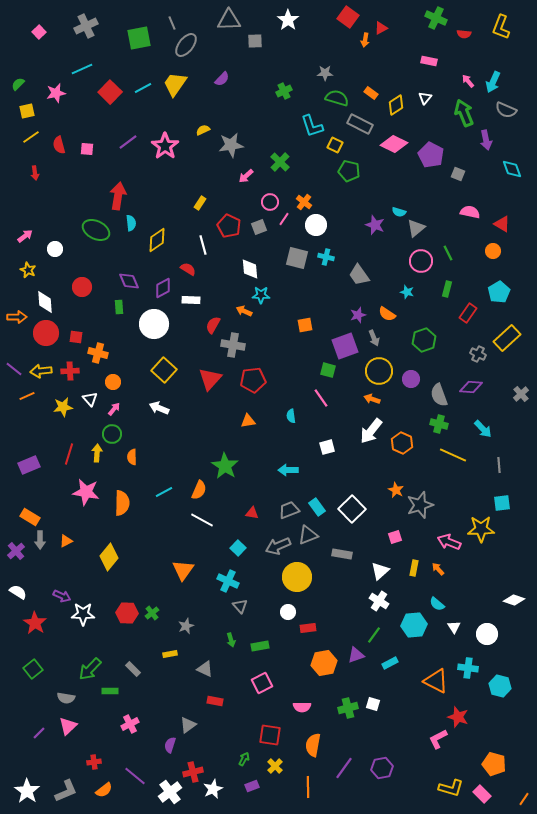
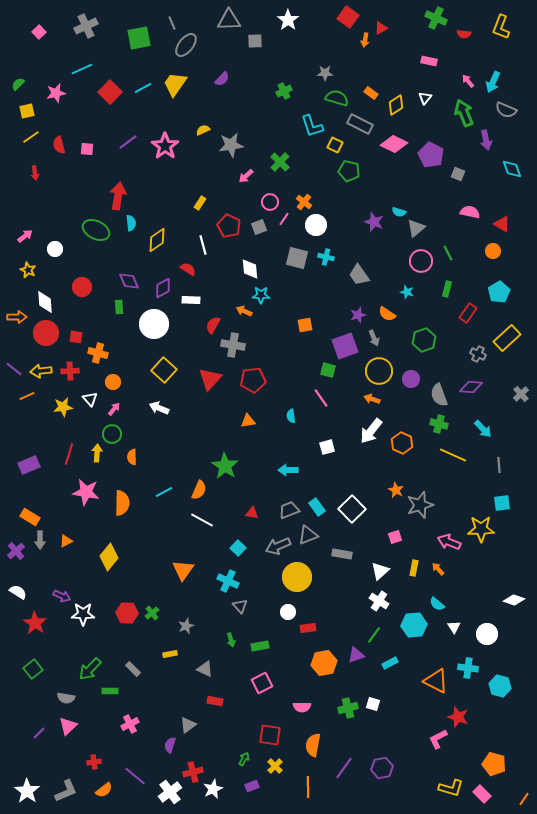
purple star at (375, 225): moved 1 px left, 3 px up
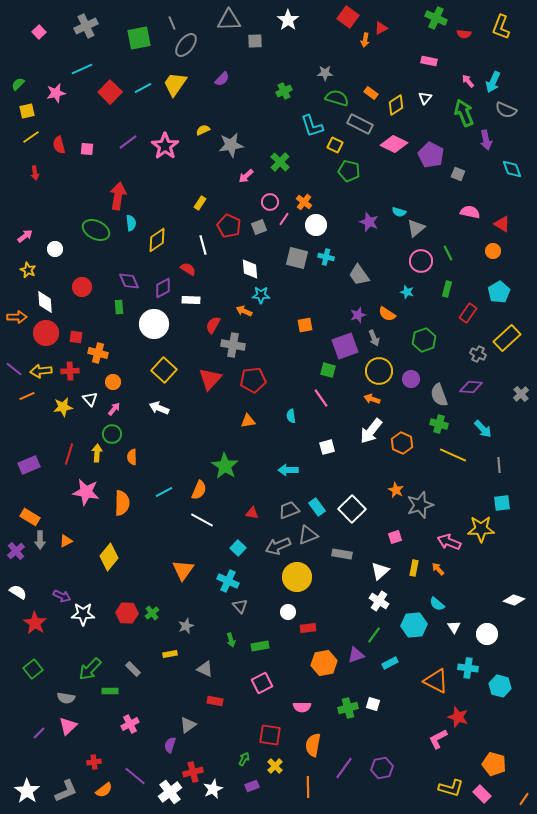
purple star at (374, 222): moved 5 px left
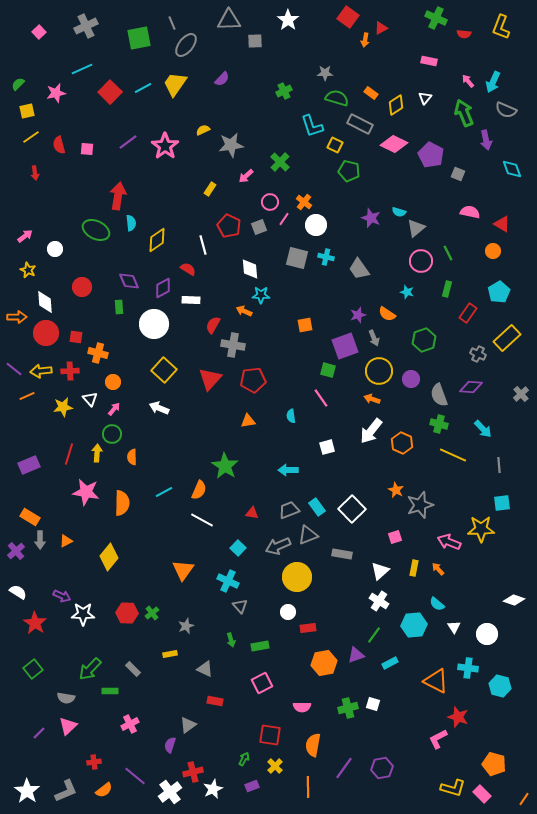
yellow rectangle at (200, 203): moved 10 px right, 14 px up
purple star at (369, 222): moved 2 px right, 4 px up
gray trapezoid at (359, 275): moved 6 px up
yellow L-shape at (451, 788): moved 2 px right
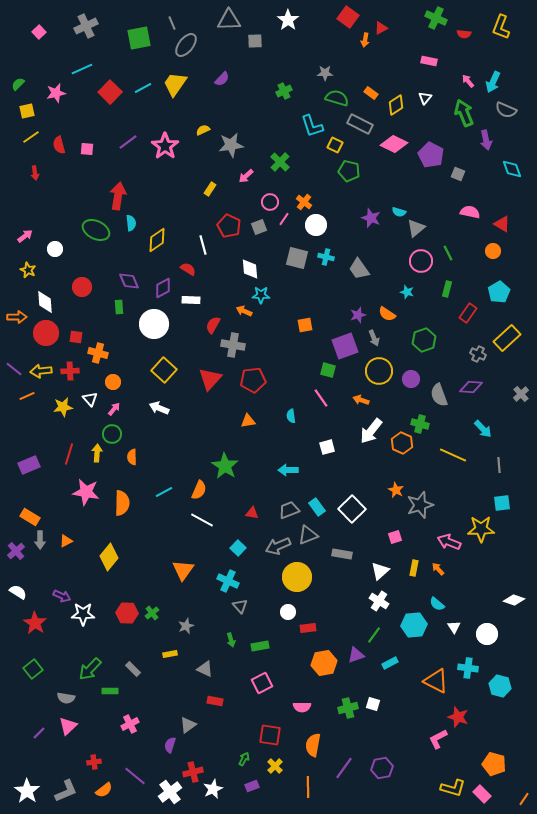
orange arrow at (372, 399): moved 11 px left, 1 px down
green cross at (439, 424): moved 19 px left
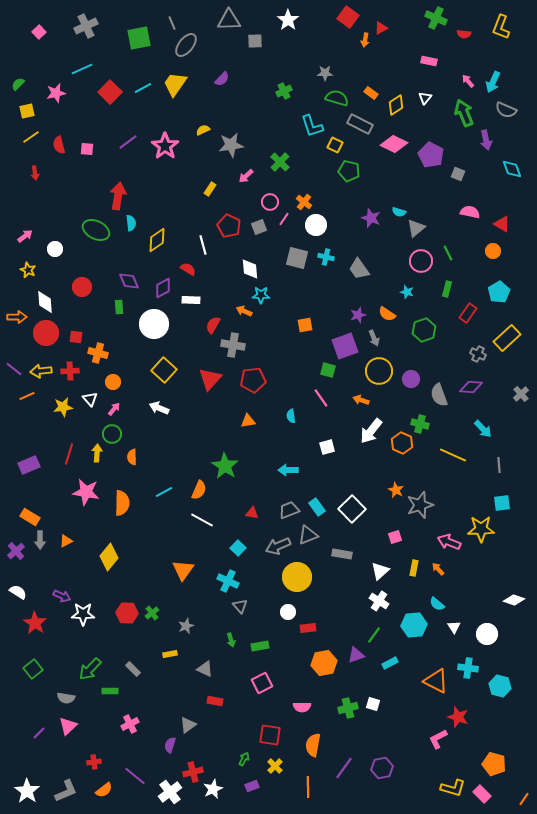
green hexagon at (424, 340): moved 10 px up
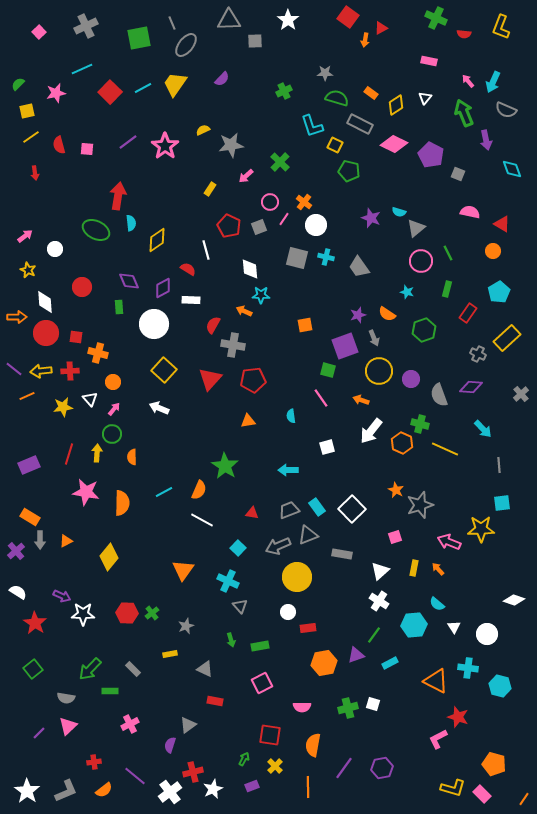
white line at (203, 245): moved 3 px right, 5 px down
gray trapezoid at (359, 269): moved 2 px up
yellow line at (453, 455): moved 8 px left, 6 px up
